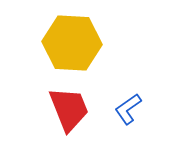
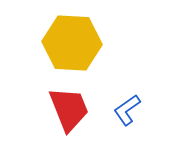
blue L-shape: moved 1 px left, 1 px down
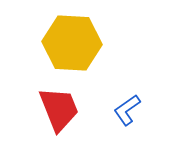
red trapezoid: moved 10 px left
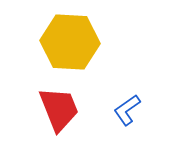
yellow hexagon: moved 2 px left, 1 px up
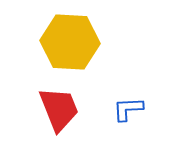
blue L-shape: moved 1 px right, 1 px up; rotated 32 degrees clockwise
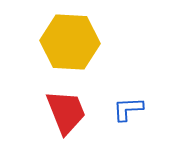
red trapezoid: moved 7 px right, 3 px down
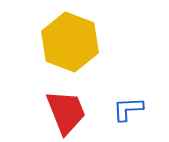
yellow hexagon: rotated 18 degrees clockwise
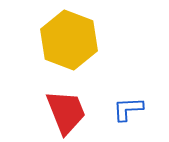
yellow hexagon: moved 1 px left, 2 px up
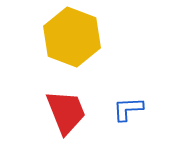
yellow hexagon: moved 3 px right, 3 px up
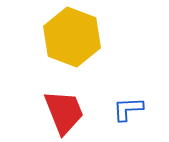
red trapezoid: moved 2 px left
